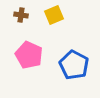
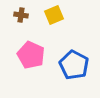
pink pentagon: moved 2 px right
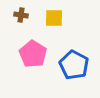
yellow square: moved 3 px down; rotated 24 degrees clockwise
pink pentagon: moved 2 px right, 1 px up; rotated 8 degrees clockwise
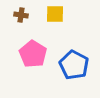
yellow square: moved 1 px right, 4 px up
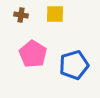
blue pentagon: rotated 28 degrees clockwise
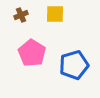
brown cross: rotated 32 degrees counterclockwise
pink pentagon: moved 1 px left, 1 px up
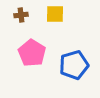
brown cross: rotated 16 degrees clockwise
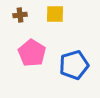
brown cross: moved 1 px left
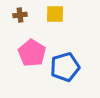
blue pentagon: moved 9 px left, 2 px down
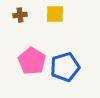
pink pentagon: moved 8 px down
